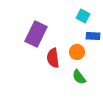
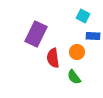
green semicircle: moved 5 px left
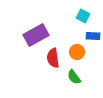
purple rectangle: moved 1 px down; rotated 35 degrees clockwise
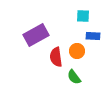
cyan square: rotated 24 degrees counterclockwise
orange circle: moved 1 px up
red semicircle: moved 3 px right, 1 px up
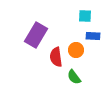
cyan square: moved 2 px right
purple rectangle: rotated 30 degrees counterclockwise
orange circle: moved 1 px left, 1 px up
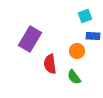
cyan square: rotated 24 degrees counterclockwise
purple rectangle: moved 6 px left, 4 px down
orange circle: moved 1 px right, 1 px down
red semicircle: moved 6 px left, 7 px down
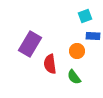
purple rectangle: moved 5 px down
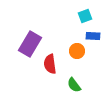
green semicircle: moved 8 px down
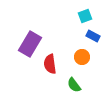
blue rectangle: rotated 24 degrees clockwise
orange circle: moved 5 px right, 6 px down
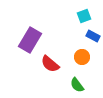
cyan square: moved 1 px left
purple rectangle: moved 4 px up
red semicircle: rotated 42 degrees counterclockwise
green semicircle: moved 3 px right
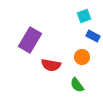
red semicircle: moved 1 px right, 1 px down; rotated 30 degrees counterclockwise
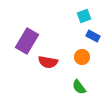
purple rectangle: moved 3 px left, 1 px down
red semicircle: moved 3 px left, 3 px up
green semicircle: moved 2 px right, 2 px down
